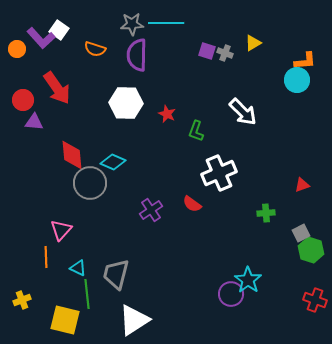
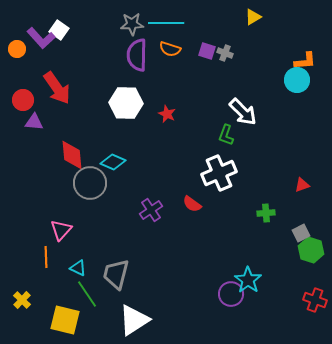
yellow triangle: moved 26 px up
orange semicircle: moved 75 px right
green L-shape: moved 30 px right, 4 px down
green line: rotated 28 degrees counterclockwise
yellow cross: rotated 24 degrees counterclockwise
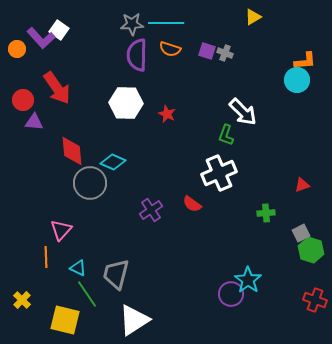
red diamond: moved 4 px up
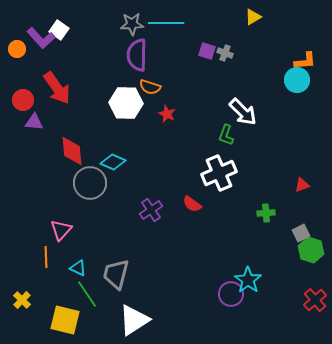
orange semicircle: moved 20 px left, 38 px down
red cross: rotated 30 degrees clockwise
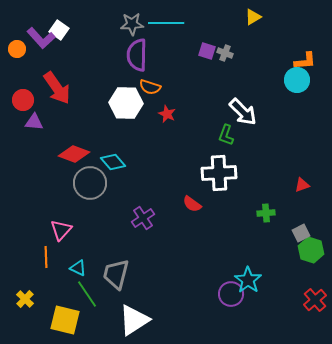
red diamond: moved 2 px right, 3 px down; rotated 64 degrees counterclockwise
cyan diamond: rotated 25 degrees clockwise
white cross: rotated 20 degrees clockwise
purple cross: moved 8 px left, 8 px down
yellow cross: moved 3 px right, 1 px up
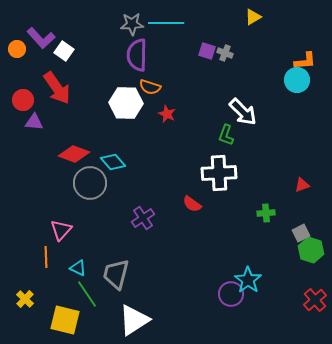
white square: moved 5 px right, 21 px down
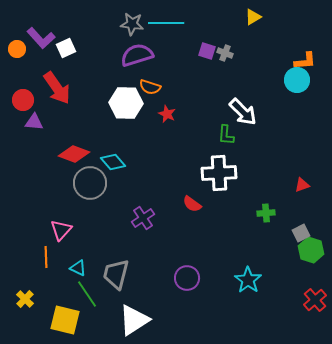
gray star: rotated 10 degrees clockwise
white square: moved 2 px right, 3 px up; rotated 30 degrees clockwise
purple semicircle: rotated 72 degrees clockwise
green L-shape: rotated 15 degrees counterclockwise
purple circle: moved 44 px left, 16 px up
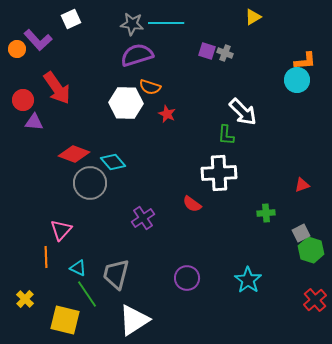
purple L-shape: moved 3 px left, 2 px down
white square: moved 5 px right, 29 px up
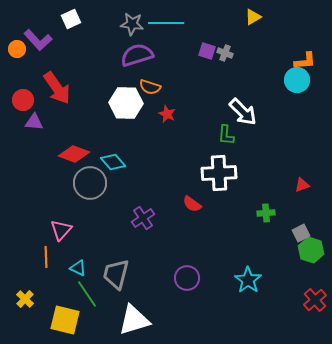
white triangle: rotated 16 degrees clockwise
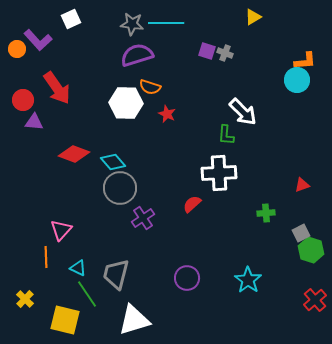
gray circle: moved 30 px right, 5 px down
red semicircle: rotated 102 degrees clockwise
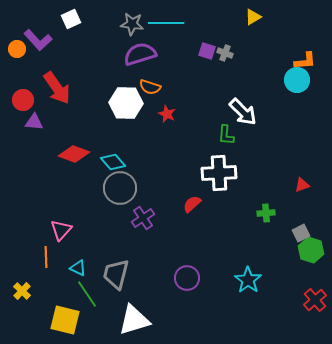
purple semicircle: moved 3 px right, 1 px up
yellow cross: moved 3 px left, 8 px up
